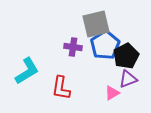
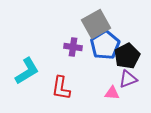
gray square: rotated 16 degrees counterclockwise
black pentagon: moved 1 px right
pink triangle: rotated 35 degrees clockwise
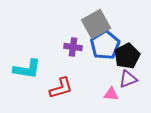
cyan L-shape: moved 2 px up; rotated 40 degrees clockwise
red L-shape: rotated 115 degrees counterclockwise
pink triangle: moved 1 px left, 1 px down
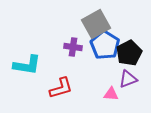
blue pentagon: rotated 8 degrees counterclockwise
black pentagon: moved 2 px right, 3 px up
cyan L-shape: moved 4 px up
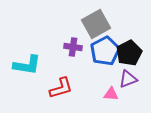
blue pentagon: moved 6 px down; rotated 12 degrees clockwise
